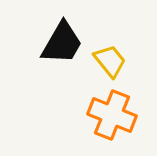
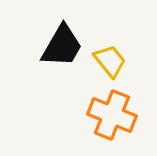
black trapezoid: moved 3 px down
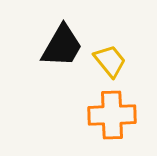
orange cross: rotated 24 degrees counterclockwise
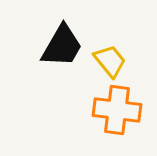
orange cross: moved 5 px right, 5 px up; rotated 9 degrees clockwise
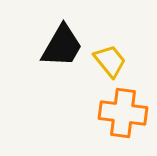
orange cross: moved 6 px right, 3 px down
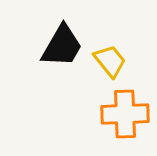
orange cross: moved 2 px right, 1 px down; rotated 9 degrees counterclockwise
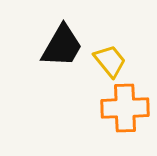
orange cross: moved 6 px up
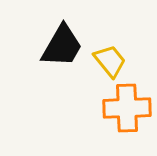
orange cross: moved 2 px right
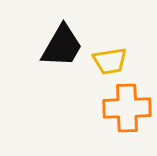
yellow trapezoid: rotated 120 degrees clockwise
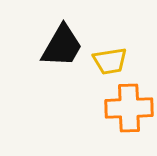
orange cross: moved 2 px right
